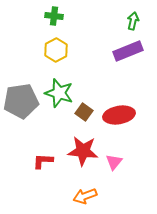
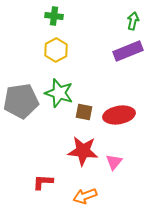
brown square: rotated 24 degrees counterclockwise
red L-shape: moved 21 px down
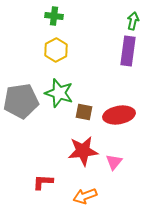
purple rectangle: rotated 60 degrees counterclockwise
red star: rotated 12 degrees counterclockwise
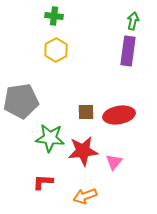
green star: moved 9 px left, 45 px down; rotated 12 degrees counterclockwise
brown square: moved 2 px right; rotated 12 degrees counterclockwise
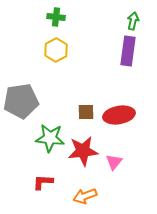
green cross: moved 2 px right, 1 px down
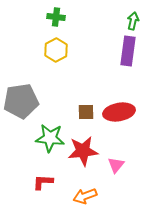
red ellipse: moved 3 px up
pink triangle: moved 2 px right, 3 px down
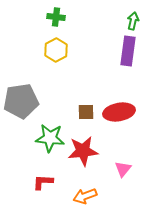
pink triangle: moved 7 px right, 4 px down
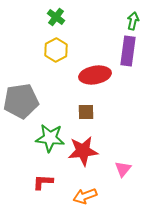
green cross: rotated 30 degrees clockwise
red ellipse: moved 24 px left, 37 px up
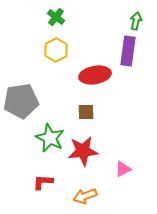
green arrow: moved 3 px right
green star: rotated 20 degrees clockwise
pink triangle: rotated 24 degrees clockwise
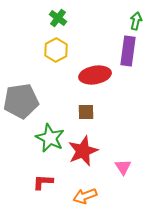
green cross: moved 2 px right, 1 px down
red star: rotated 16 degrees counterclockwise
pink triangle: moved 2 px up; rotated 36 degrees counterclockwise
